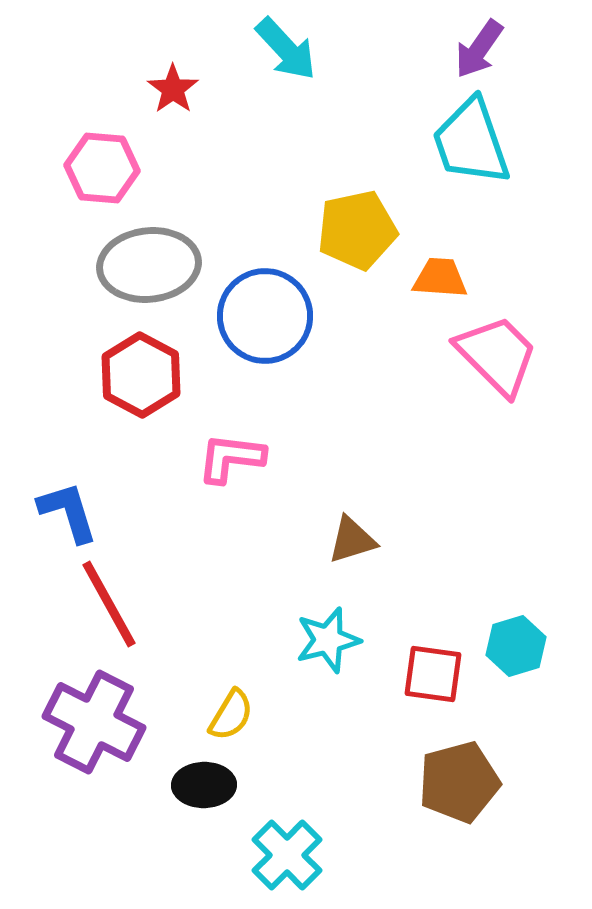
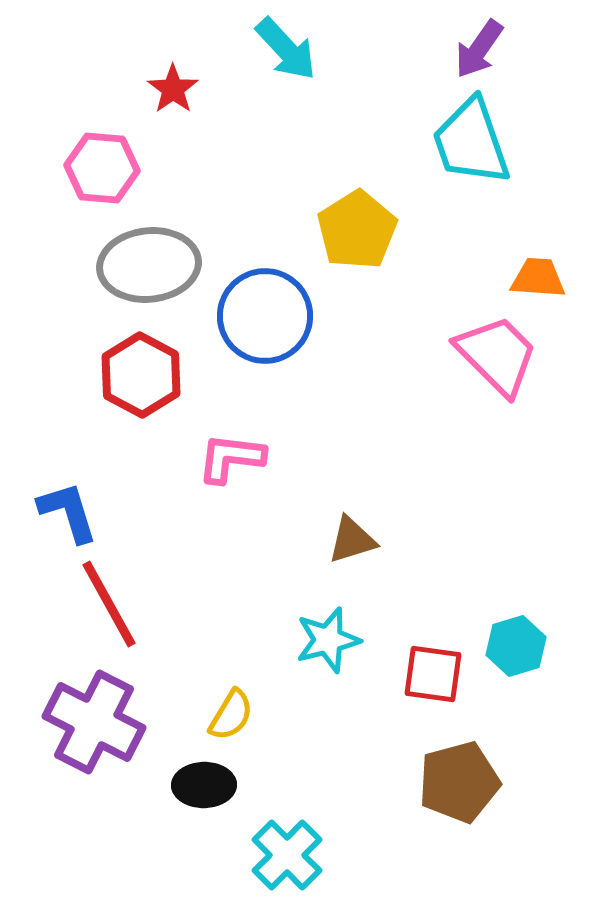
yellow pentagon: rotated 20 degrees counterclockwise
orange trapezoid: moved 98 px right
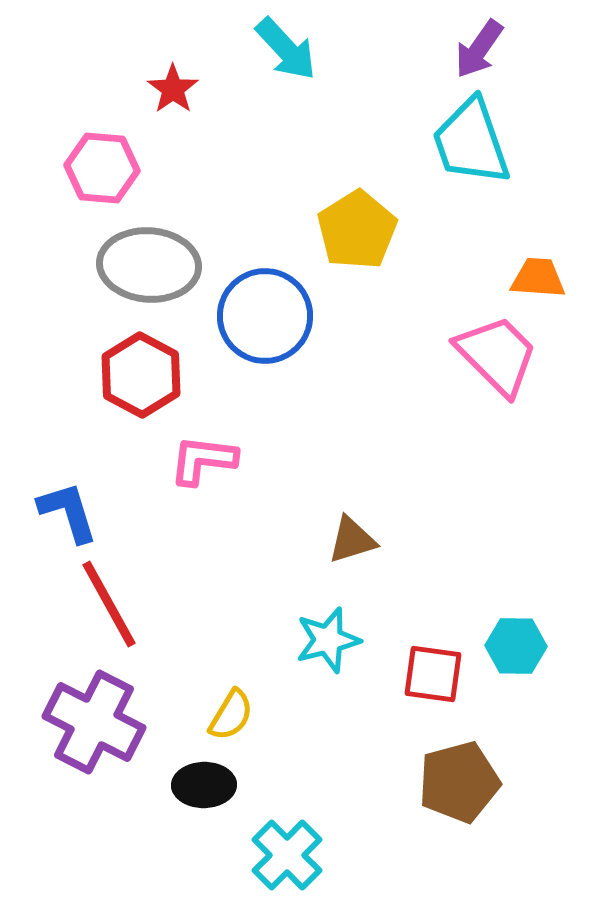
gray ellipse: rotated 10 degrees clockwise
pink L-shape: moved 28 px left, 2 px down
cyan hexagon: rotated 18 degrees clockwise
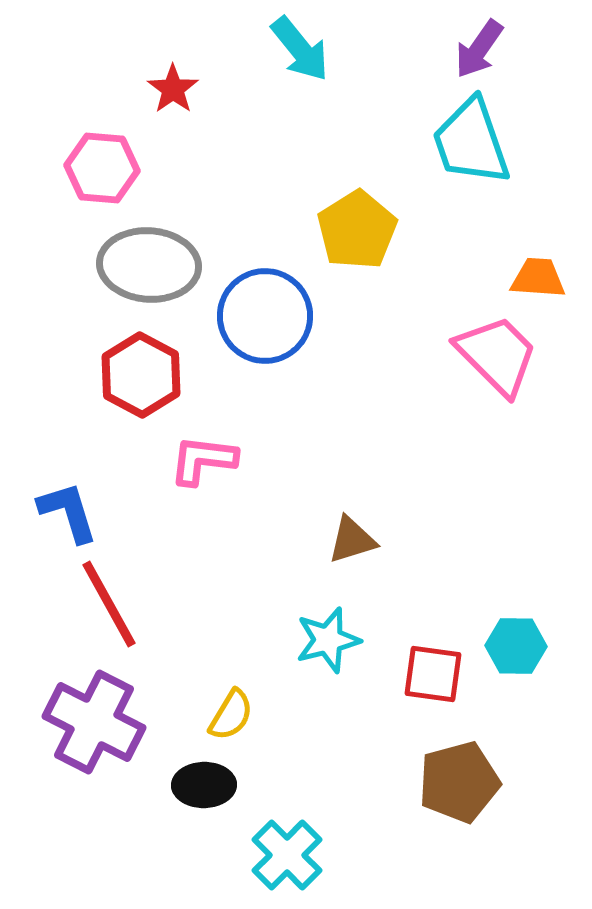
cyan arrow: moved 14 px right; rotated 4 degrees clockwise
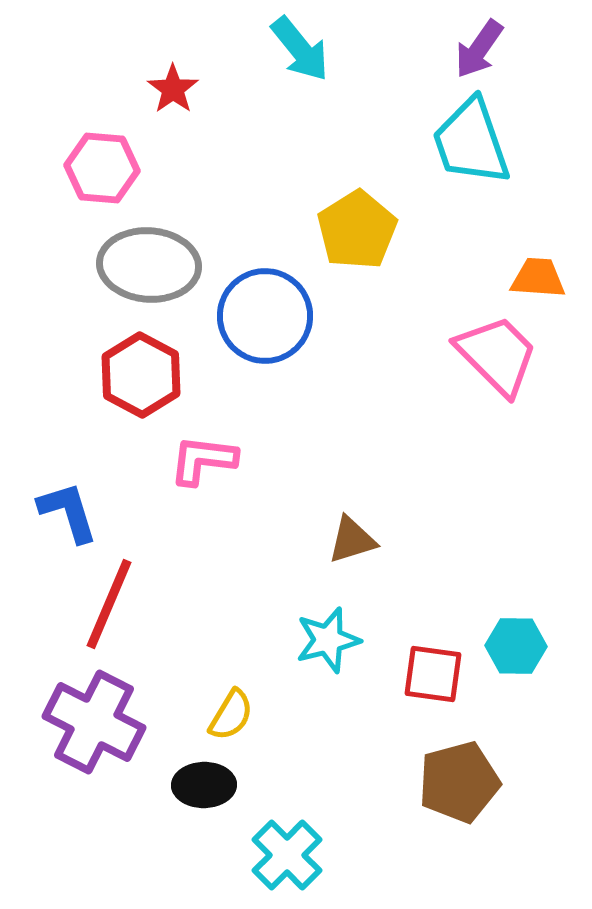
red line: rotated 52 degrees clockwise
